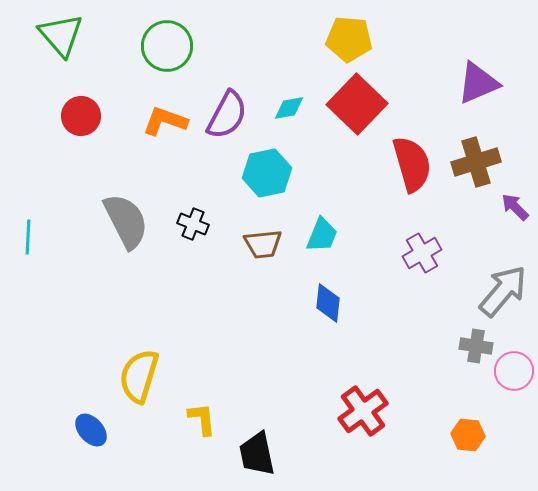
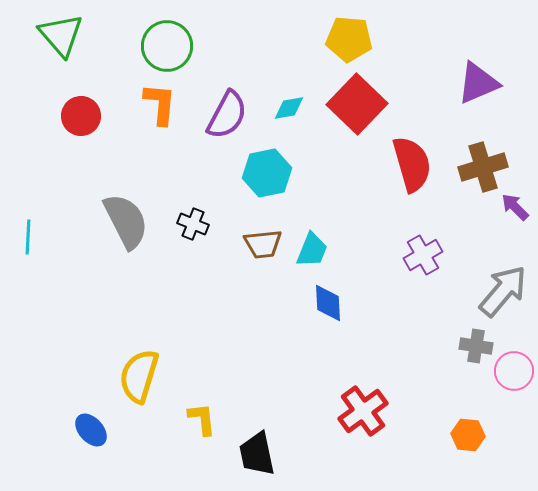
orange L-shape: moved 5 px left, 17 px up; rotated 75 degrees clockwise
brown cross: moved 7 px right, 5 px down
cyan trapezoid: moved 10 px left, 15 px down
purple cross: moved 1 px right, 2 px down
blue diamond: rotated 9 degrees counterclockwise
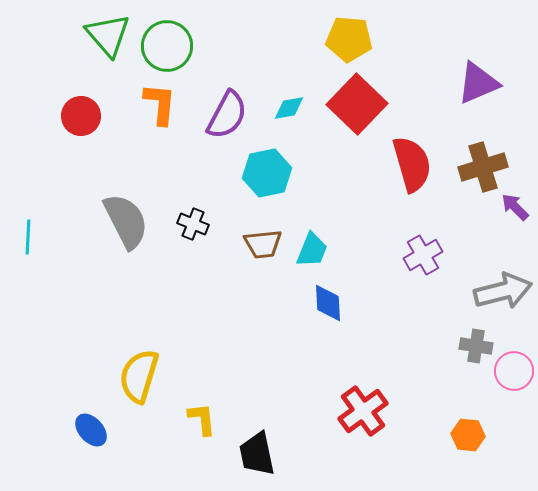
green triangle: moved 47 px right
gray arrow: rotated 36 degrees clockwise
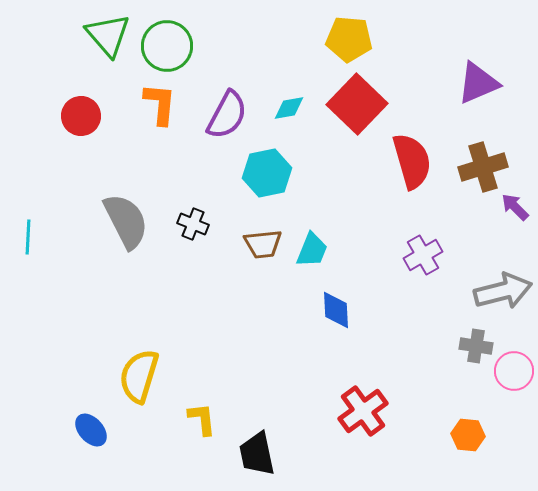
red semicircle: moved 3 px up
blue diamond: moved 8 px right, 7 px down
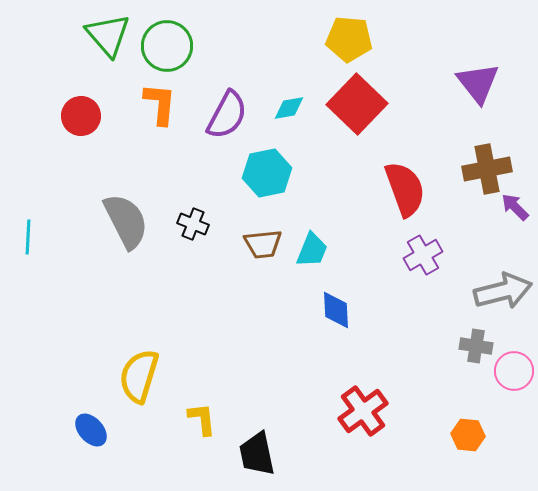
purple triangle: rotated 45 degrees counterclockwise
red semicircle: moved 7 px left, 28 px down; rotated 4 degrees counterclockwise
brown cross: moved 4 px right, 2 px down; rotated 6 degrees clockwise
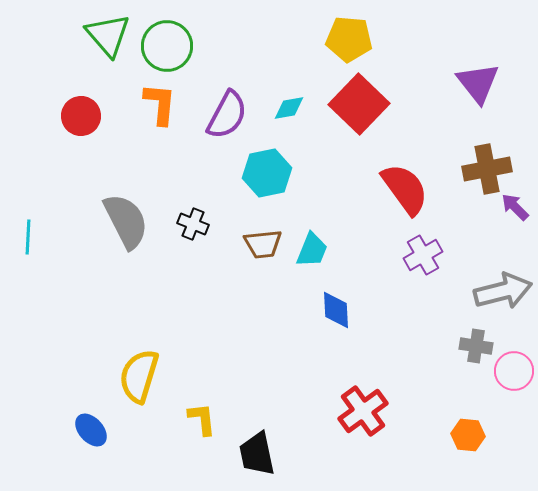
red square: moved 2 px right
red semicircle: rotated 16 degrees counterclockwise
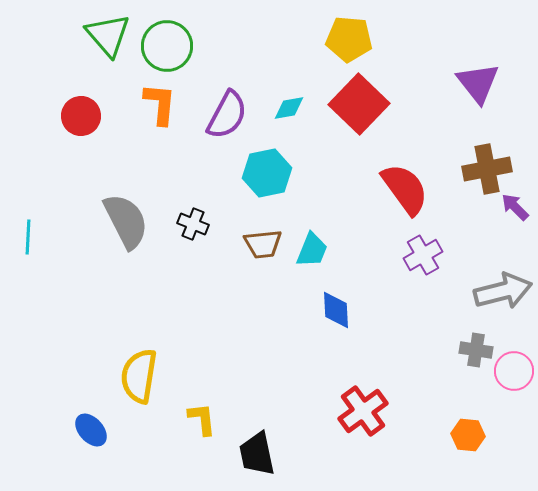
gray cross: moved 4 px down
yellow semicircle: rotated 8 degrees counterclockwise
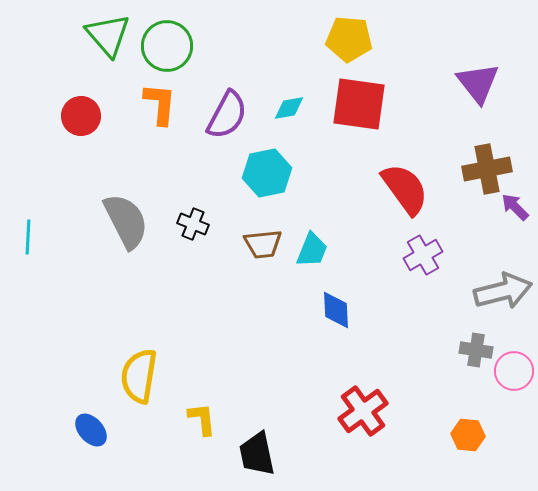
red square: rotated 36 degrees counterclockwise
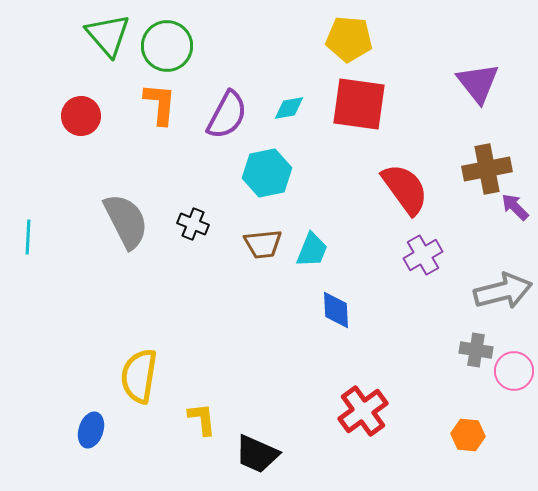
blue ellipse: rotated 60 degrees clockwise
black trapezoid: rotated 54 degrees counterclockwise
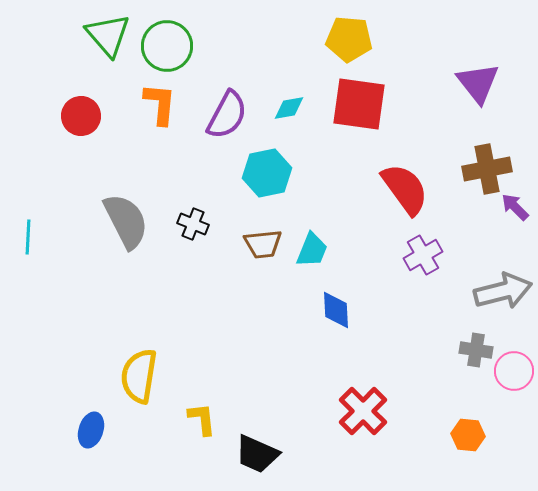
red cross: rotated 9 degrees counterclockwise
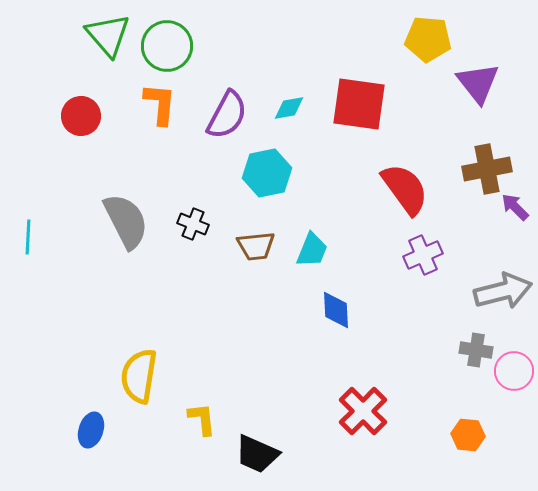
yellow pentagon: moved 79 px right
brown trapezoid: moved 7 px left, 2 px down
purple cross: rotated 6 degrees clockwise
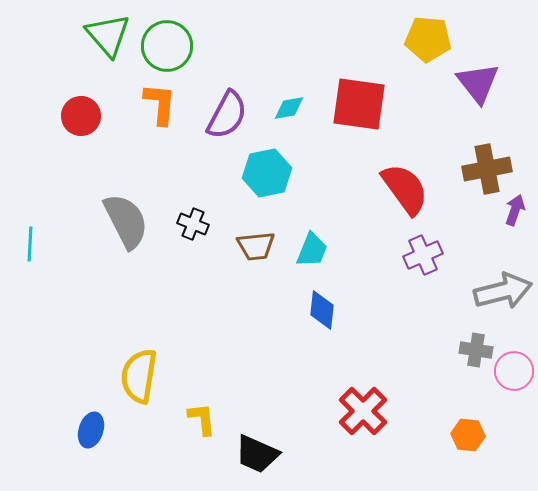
purple arrow: moved 3 px down; rotated 64 degrees clockwise
cyan line: moved 2 px right, 7 px down
blue diamond: moved 14 px left; rotated 9 degrees clockwise
